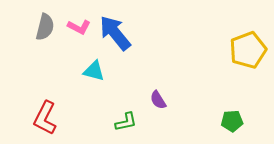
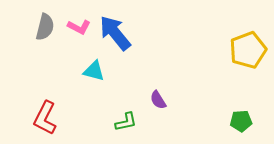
green pentagon: moved 9 px right
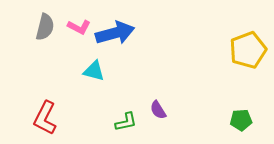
blue arrow: rotated 114 degrees clockwise
purple semicircle: moved 10 px down
green pentagon: moved 1 px up
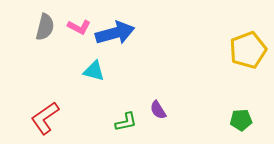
red L-shape: rotated 28 degrees clockwise
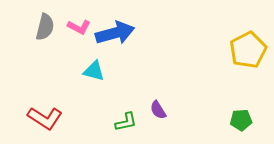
yellow pentagon: rotated 6 degrees counterclockwise
red L-shape: rotated 112 degrees counterclockwise
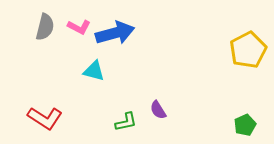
green pentagon: moved 4 px right, 5 px down; rotated 20 degrees counterclockwise
